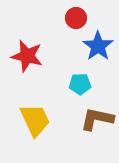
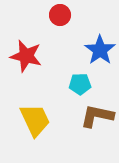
red circle: moved 16 px left, 3 px up
blue star: moved 2 px right, 4 px down
red star: moved 1 px left
brown L-shape: moved 3 px up
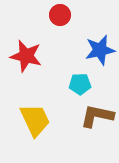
blue star: rotated 24 degrees clockwise
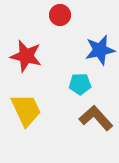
brown L-shape: moved 1 px left, 2 px down; rotated 36 degrees clockwise
yellow trapezoid: moved 9 px left, 10 px up
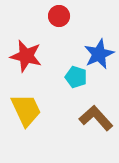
red circle: moved 1 px left, 1 px down
blue star: moved 1 px left, 4 px down; rotated 12 degrees counterclockwise
cyan pentagon: moved 4 px left, 7 px up; rotated 20 degrees clockwise
